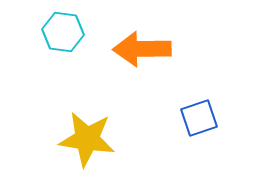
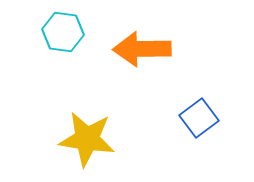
blue square: rotated 18 degrees counterclockwise
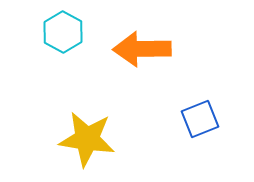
cyan hexagon: rotated 21 degrees clockwise
blue square: moved 1 px right, 1 px down; rotated 15 degrees clockwise
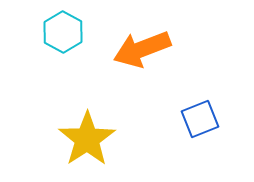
orange arrow: rotated 20 degrees counterclockwise
yellow star: rotated 30 degrees clockwise
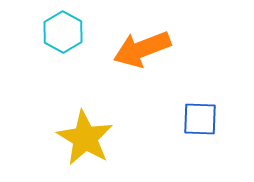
blue square: rotated 24 degrees clockwise
yellow star: moved 2 px left, 1 px up; rotated 8 degrees counterclockwise
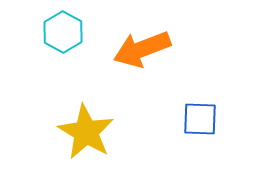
yellow star: moved 1 px right, 6 px up
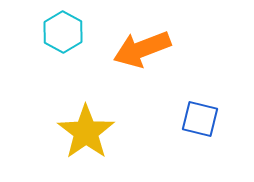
blue square: rotated 12 degrees clockwise
yellow star: rotated 6 degrees clockwise
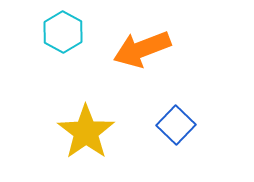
blue square: moved 24 px left, 6 px down; rotated 30 degrees clockwise
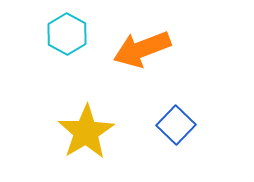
cyan hexagon: moved 4 px right, 2 px down
yellow star: rotated 4 degrees clockwise
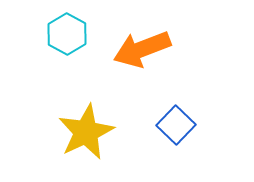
yellow star: rotated 6 degrees clockwise
